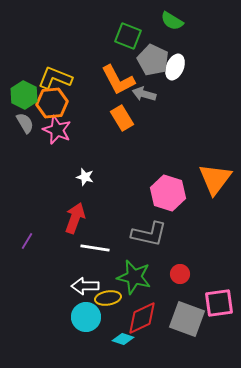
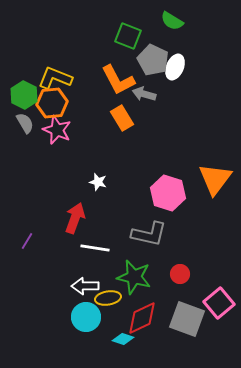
white star: moved 13 px right, 5 px down
pink square: rotated 32 degrees counterclockwise
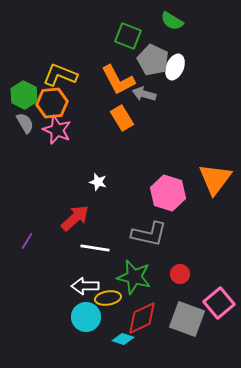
yellow L-shape: moved 5 px right, 3 px up
red arrow: rotated 28 degrees clockwise
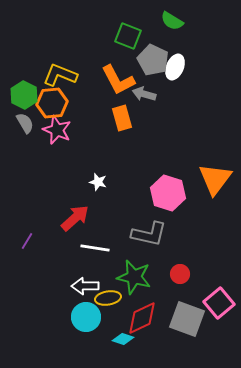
orange rectangle: rotated 15 degrees clockwise
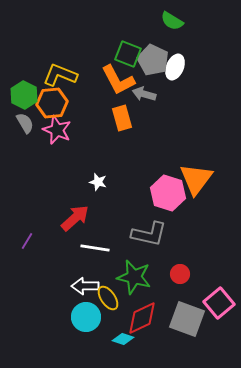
green square: moved 18 px down
orange triangle: moved 19 px left
yellow ellipse: rotated 65 degrees clockwise
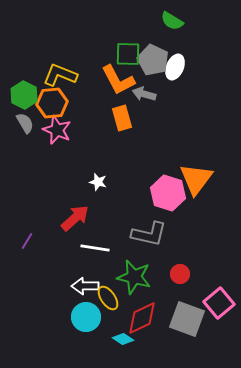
green square: rotated 20 degrees counterclockwise
cyan diamond: rotated 15 degrees clockwise
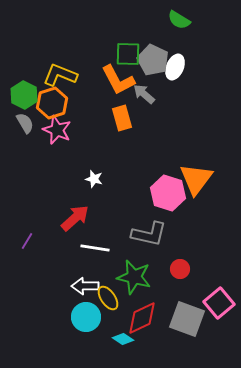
green semicircle: moved 7 px right, 1 px up
gray arrow: rotated 25 degrees clockwise
orange hexagon: rotated 12 degrees counterclockwise
white star: moved 4 px left, 3 px up
red circle: moved 5 px up
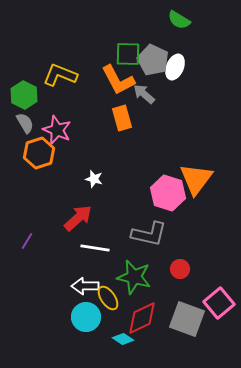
orange hexagon: moved 13 px left, 50 px down
red arrow: moved 3 px right
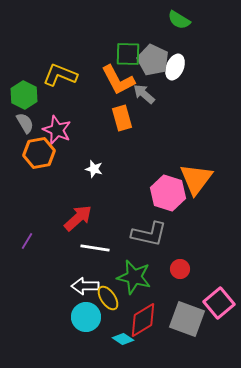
orange hexagon: rotated 8 degrees clockwise
white star: moved 10 px up
red diamond: moved 1 px right, 2 px down; rotated 6 degrees counterclockwise
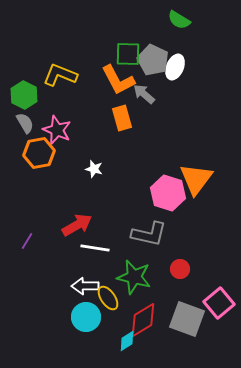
red arrow: moved 1 px left, 7 px down; rotated 12 degrees clockwise
cyan diamond: moved 4 px right, 2 px down; rotated 65 degrees counterclockwise
